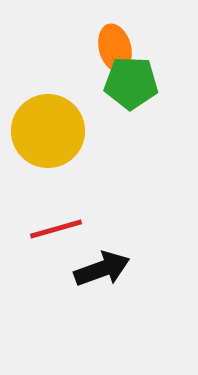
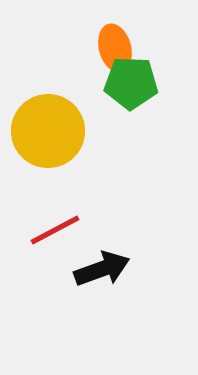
red line: moved 1 px left, 1 px down; rotated 12 degrees counterclockwise
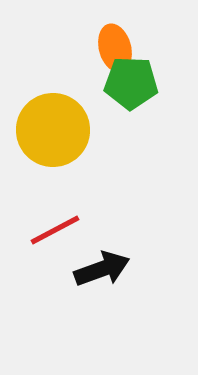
yellow circle: moved 5 px right, 1 px up
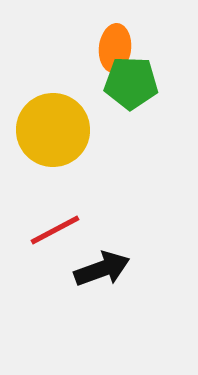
orange ellipse: rotated 21 degrees clockwise
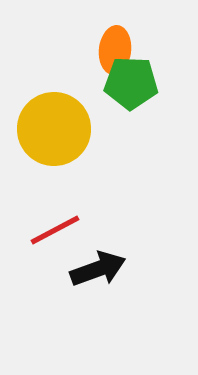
orange ellipse: moved 2 px down
yellow circle: moved 1 px right, 1 px up
black arrow: moved 4 px left
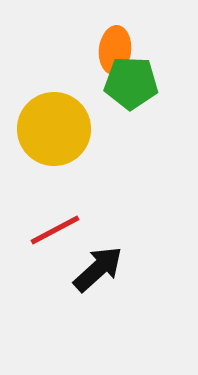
black arrow: rotated 22 degrees counterclockwise
